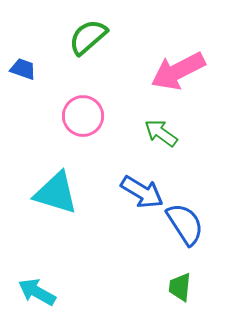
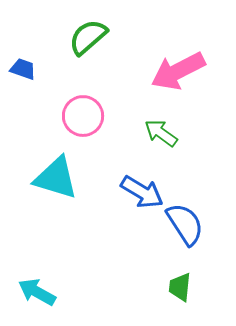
cyan triangle: moved 15 px up
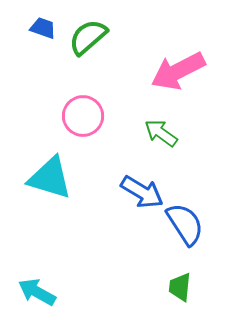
blue trapezoid: moved 20 px right, 41 px up
cyan triangle: moved 6 px left
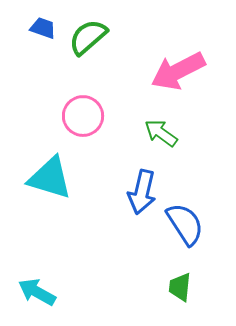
blue arrow: rotated 72 degrees clockwise
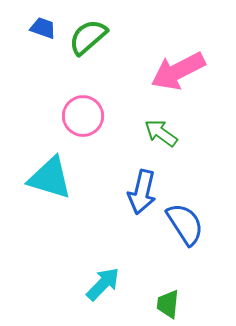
green trapezoid: moved 12 px left, 17 px down
cyan arrow: moved 66 px right, 8 px up; rotated 105 degrees clockwise
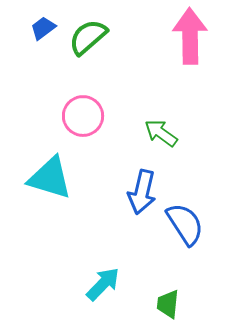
blue trapezoid: rotated 56 degrees counterclockwise
pink arrow: moved 12 px right, 35 px up; rotated 116 degrees clockwise
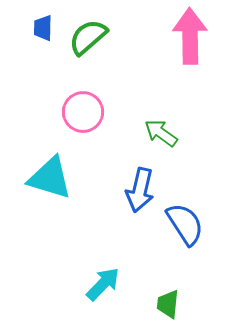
blue trapezoid: rotated 52 degrees counterclockwise
pink circle: moved 4 px up
blue arrow: moved 2 px left, 2 px up
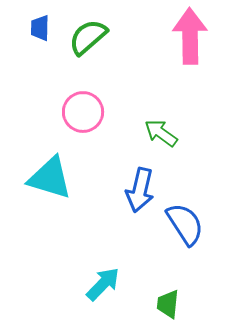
blue trapezoid: moved 3 px left
